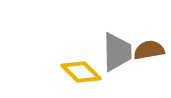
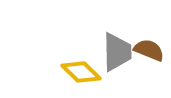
brown semicircle: rotated 32 degrees clockwise
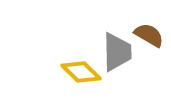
brown semicircle: moved 15 px up; rotated 8 degrees clockwise
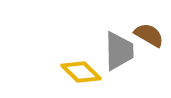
gray trapezoid: moved 2 px right, 1 px up
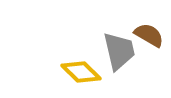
gray trapezoid: rotated 12 degrees counterclockwise
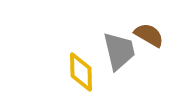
yellow diamond: rotated 45 degrees clockwise
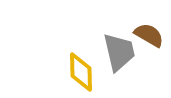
gray trapezoid: moved 1 px down
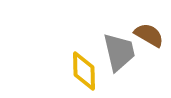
yellow diamond: moved 3 px right, 1 px up
